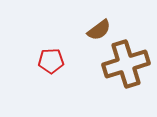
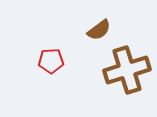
brown cross: moved 1 px right, 6 px down
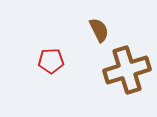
brown semicircle: rotated 80 degrees counterclockwise
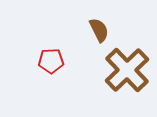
brown cross: rotated 27 degrees counterclockwise
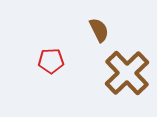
brown cross: moved 3 px down
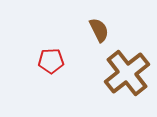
brown cross: rotated 6 degrees clockwise
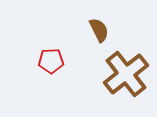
brown cross: moved 1 px left, 1 px down
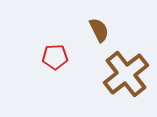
red pentagon: moved 4 px right, 4 px up
